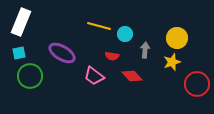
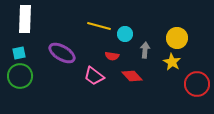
white rectangle: moved 4 px right, 3 px up; rotated 20 degrees counterclockwise
yellow star: rotated 24 degrees counterclockwise
green circle: moved 10 px left
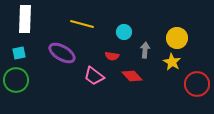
yellow line: moved 17 px left, 2 px up
cyan circle: moved 1 px left, 2 px up
green circle: moved 4 px left, 4 px down
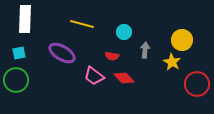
yellow circle: moved 5 px right, 2 px down
red diamond: moved 8 px left, 2 px down
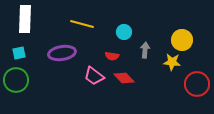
purple ellipse: rotated 40 degrees counterclockwise
yellow star: rotated 24 degrees counterclockwise
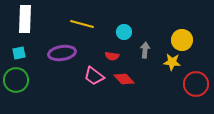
red diamond: moved 1 px down
red circle: moved 1 px left
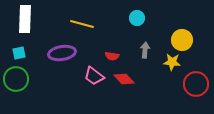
cyan circle: moved 13 px right, 14 px up
green circle: moved 1 px up
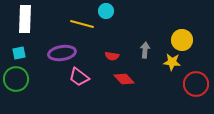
cyan circle: moved 31 px left, 7 px up
pink trapezoid: moved 15 px left, 1 px down
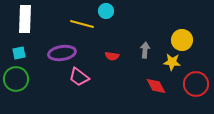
red diamond: moved 32 px right, 7 px down; rotated 15 degrees clockwise
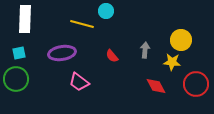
yellow circle: moved 1 px left
red semicircle: rotated 40 degrees clockwise
pink trapezoid: moved 5 px down
